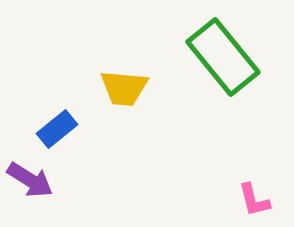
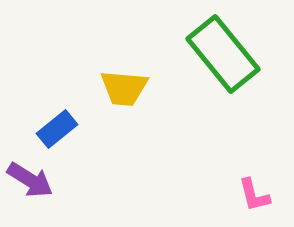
green rectangle: moved 3 px up
pink L-shape: moved 5 px up
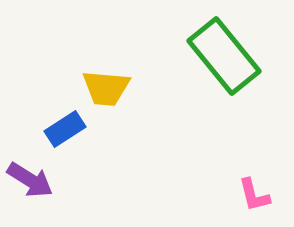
green rectangle: moved 1 px right, 2 px down
yellow trapezoid: moved 18 px left
blue rectangle: moved 8 px right; rotated 6 degrees clockwise
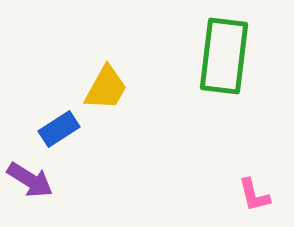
green rectangle: rotated 46 degrees clockwise
yellow trapezoid: rotated 66 degrees counterclockwise
blue rectangle: moved 6 px left
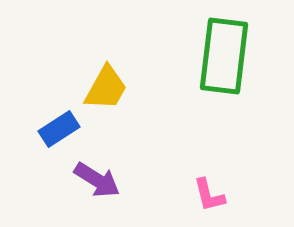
purple arrow: moved 67 px right
pink L-shape: moved 45 px left
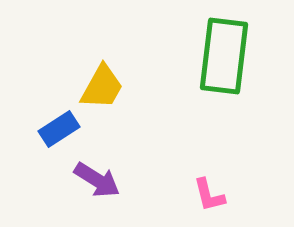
yellow trapezoid: moved 4 px left, 1 px up
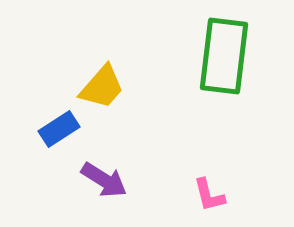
yellow trapezoid: rotated 12 degrees clockwise
purple arrow: moved 7 px right
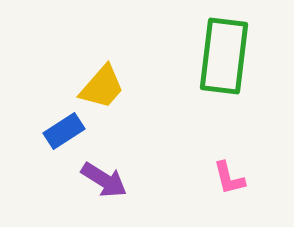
blue rectangle: moved 5 px right, 2 px down
pink L-shape: moved 20 px right, 17 px up
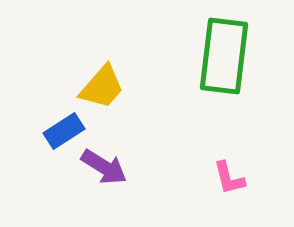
purple arrow: moved 13 px up
